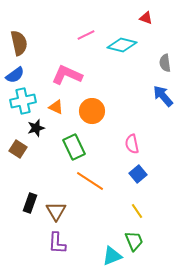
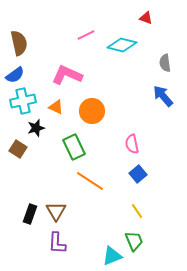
black rectangle: moved 11 px down
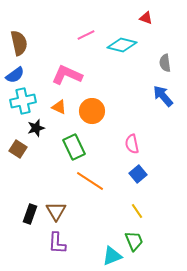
orange triangle: moved 3 px right
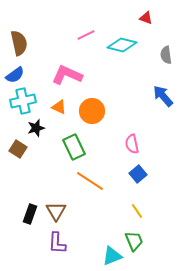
gray semicircle: moved 1 px right, 8 px up
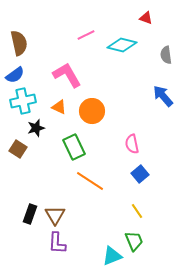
pink L-shape: rotated 36 degrees clockwise
blue square: moved 2 px right
brown triangle: moved 1 px left, 4 px down
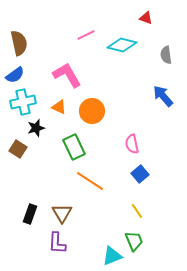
cyan cross: moved 1 px down
brown triangle: moved 7 px right, 2 px up
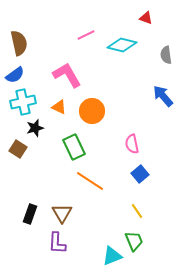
black star: moved 1 px left
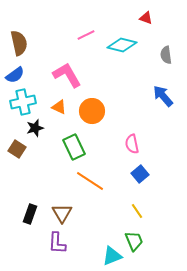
brown square: moved 1 px left
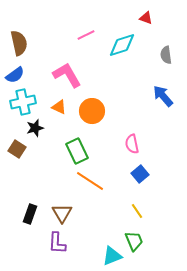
cyan diamond: rotated 32 degrees counterclockwise
green rectangle: moved 3 px right, 4 px down
